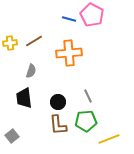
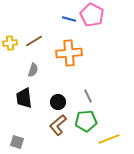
gray semicircle: moved 2 px right, 1 px up
brown L-shape: rotated 55 degrees clockwise
gray square: moved 5 px right, 6 px down; rotated 32 degrees counterclockwise
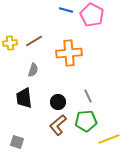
blue line: moved 3 px left, 9 px up
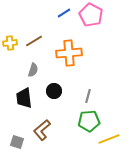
blue line: moved 2 px left, 3 px down; rotated 48 degrees counterclockwise
pink pentagon: moved 1 px left
gray line: rotated 40 degrees clockwise
black circle: moved 4 px left, 11 px up
green pentagon: moved 3 px right
brown L-shape: moved 16 px left, 5 px down
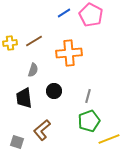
green pentagon: rotated 15 degrees counterclockwise
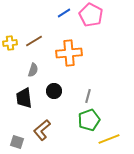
green pentagon: moved 1 px up
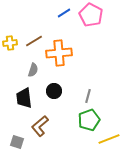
orange cross: moved 10 px left
brown L-shape: moved 2 px left, 4 px up
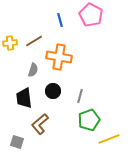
blue line: moved 4 px left, 7 px down; rotated 72 degrees counterclockwise
orange cross: moved 4 px down; rotated 15 degrees clockwise
black circle: moved 1 px left
gray line: moved 8 px left
brown L-shape: moved 2 px up
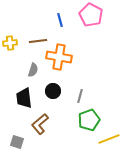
brown line: moved 4 px right; rotated 24 degrees clockwise
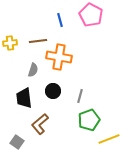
gray square: rotated 16 degrees clockwise
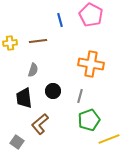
orange cross: moved 32 px right, 7 px down
